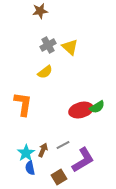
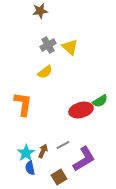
green semicircle: moved 3 px right, 6 px up
brown arrow: moved 1 px down
purple L-shape: moved 1 px right, 1 px up
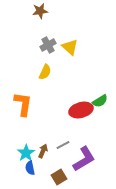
yellow semicircle: rotated 28 degrees counterclockwise
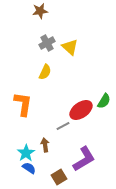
gray cross: moved 1 px left, 2 px up
green semicircle: moved 4 px right; rotated 28 degrees counterclockwise
red ellipse: rotated 20 degrees counterclockwise
gray line: moved 19 px up
brown arrow: moved 2 px right, 6 px up; rotated 32 degrees counterclockwise
blue semicircle: moved 1 px left; rotated 136 degrees clockwise
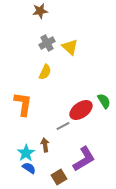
green semicircle: rotated 63 degrees counterclockwise
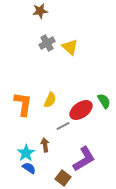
yellow semicircle: moved 5 px right, 28 px down
brown square: moved 4 px right, 1 px down; rotated 21 degrees counterclockwise
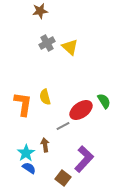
yellow semicircle: moved 5 px left, 3 px up; rotated 140 degrees clockwise
purple L-shape: rotated 16 degrees counterclockwise
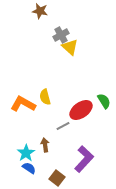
brown star: rotated 21 degrees clockwise
gray cross: moved 14 px right, 8 px up
orange L-shape: rotated 70 degrees counterclockwise
brown square: moved 6 px left
